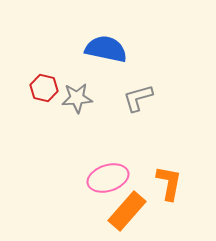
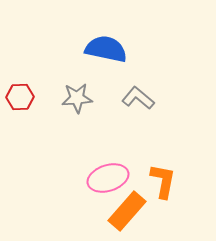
red hexagon: moved 24 px left, 9 px down; rotated 16 degrees counterclockwise
gray L-shape: rotated 56 degrees clockwise
orange L-shape: moved 6 px left, 2 px up
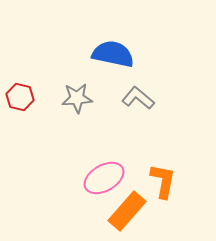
blue semicircle: moved 7 px right, 5 px down
red hexagon: rotated 16 degrees clockwise
pink ellipse: moved 4 px left; rotated 12 degrees counterclockwise
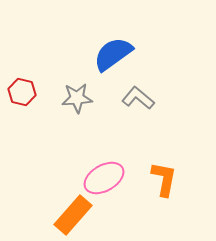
blue semicircle: rotated 48 degrees counterclockwise
red hexagon: moved 2 px right, 5 px up
orange L-shape: moved 1 px right, 2 px up
orange rectangle: moved 54 px left, 4 px down
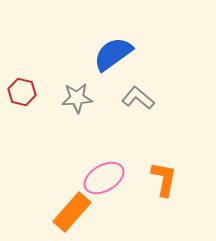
orange rectangle: moved 1 px left, 3 px up
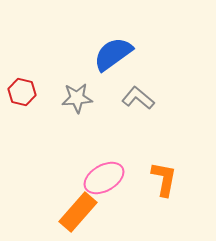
orange rectangle: moved 6 px right
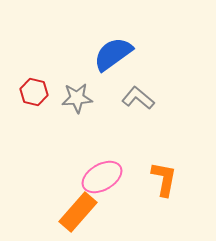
red hexagon: moved 12 px right
pink ellipse: moved 2 px left, 1 px up
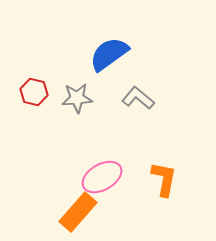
blue semicircle: moved 4 px left
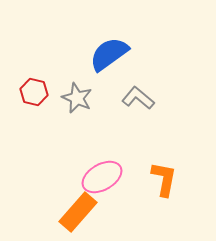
gray star: rotated 28 degrees clockwise
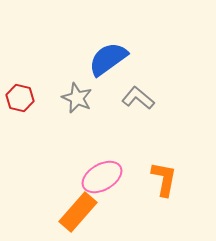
blue semicircle: moved 1 px left, 5 px down
red hexagon: moved 14 px left, 6 px down
